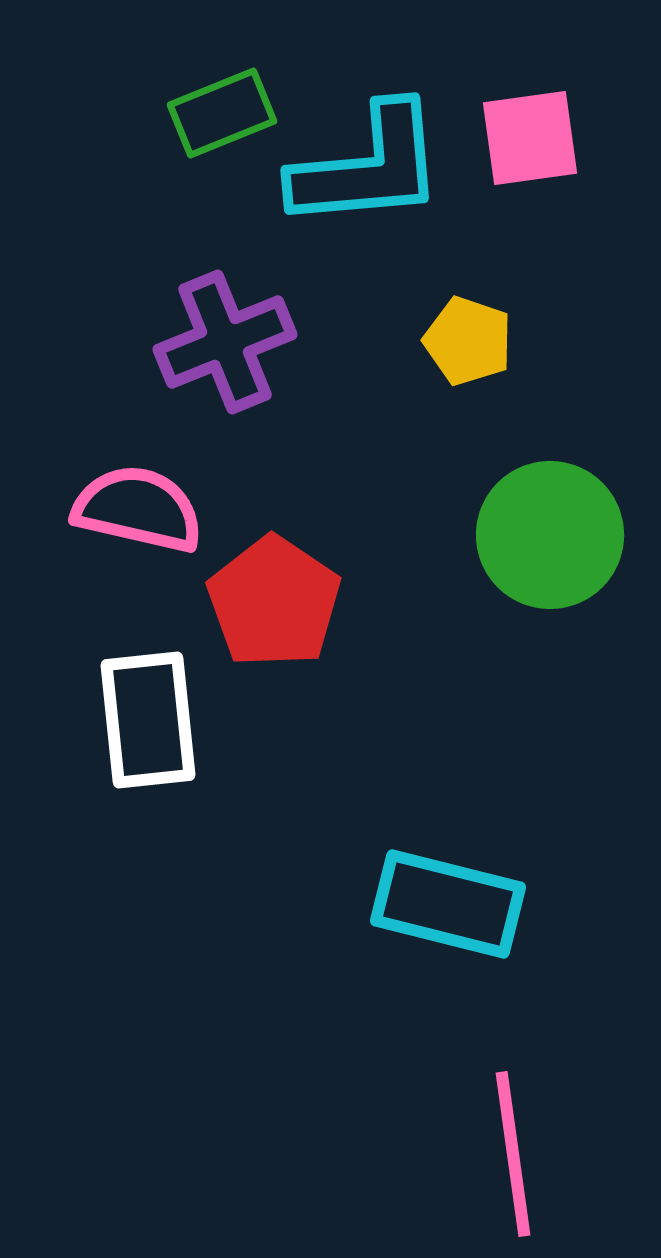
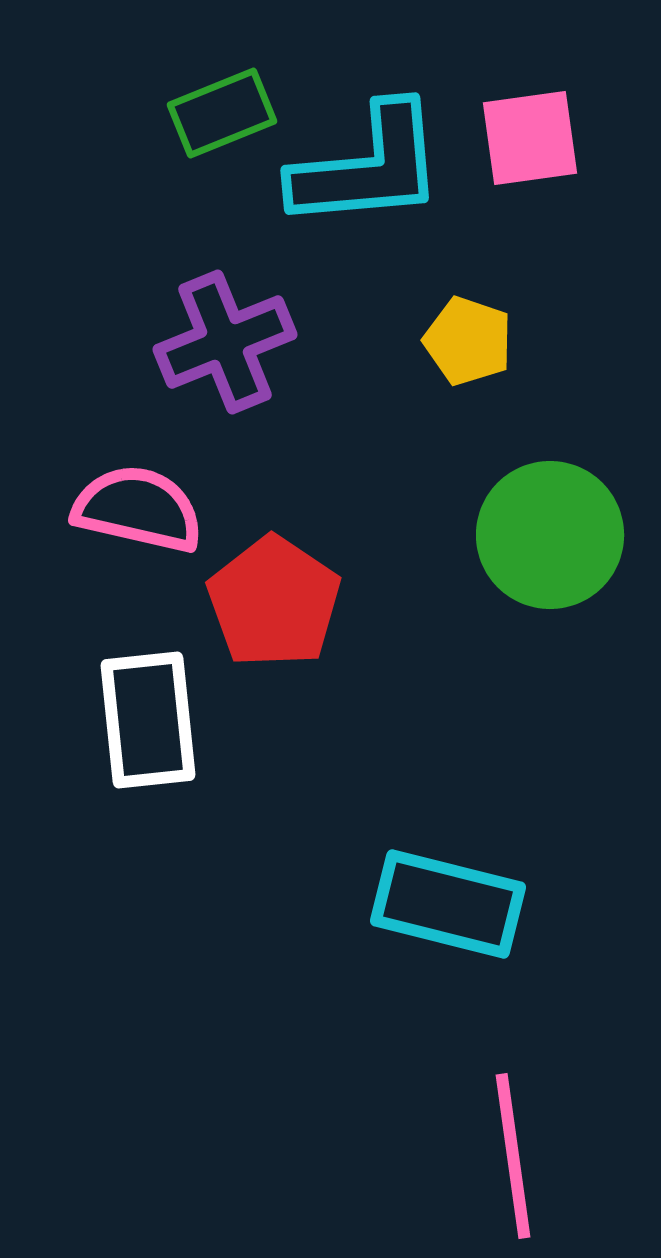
pink line: moved 2 px down
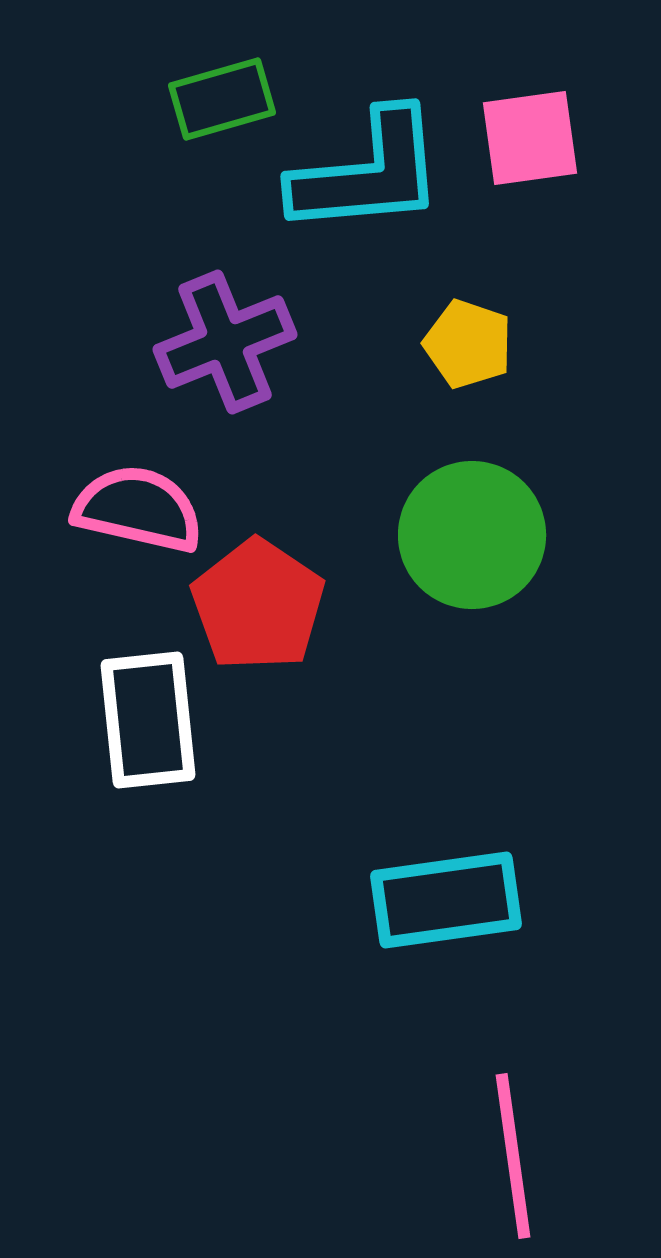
green rectangle: moved 14 px up; rotated 6 degrees clockwise
cyan L-shape: moved 6 px down
yellow pentagon: moved 3 px down
green circle: moved 78 px left
red pentagon: moved 16 px left, 3 px down
cyan rectangle: moved 2 px left, 4 px up; rotated 22 degrees counterclockwise
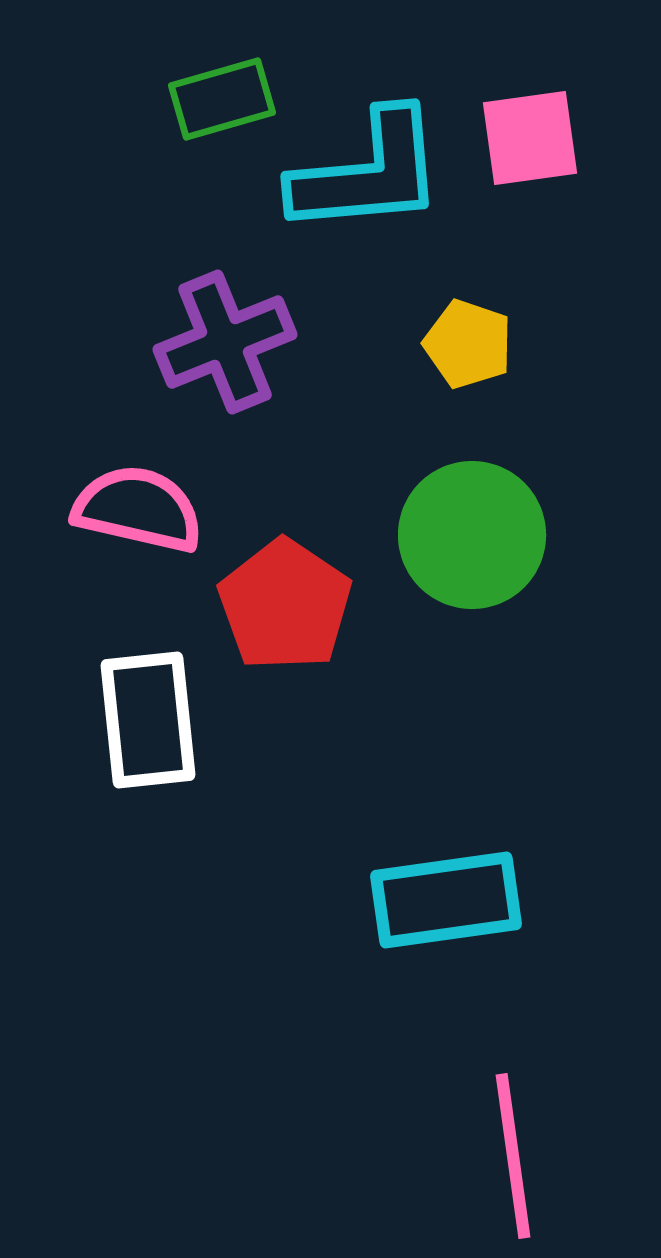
red pentagon: moved 27 px right
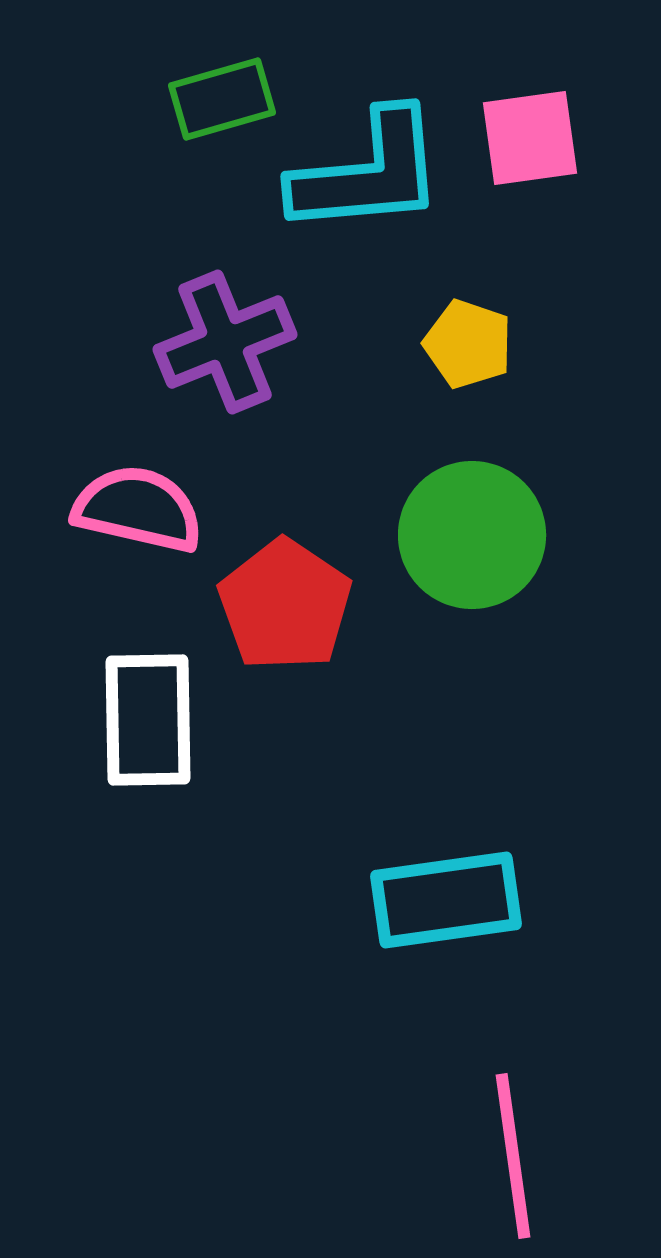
white rectangle: rotated 5 degrees clockwise
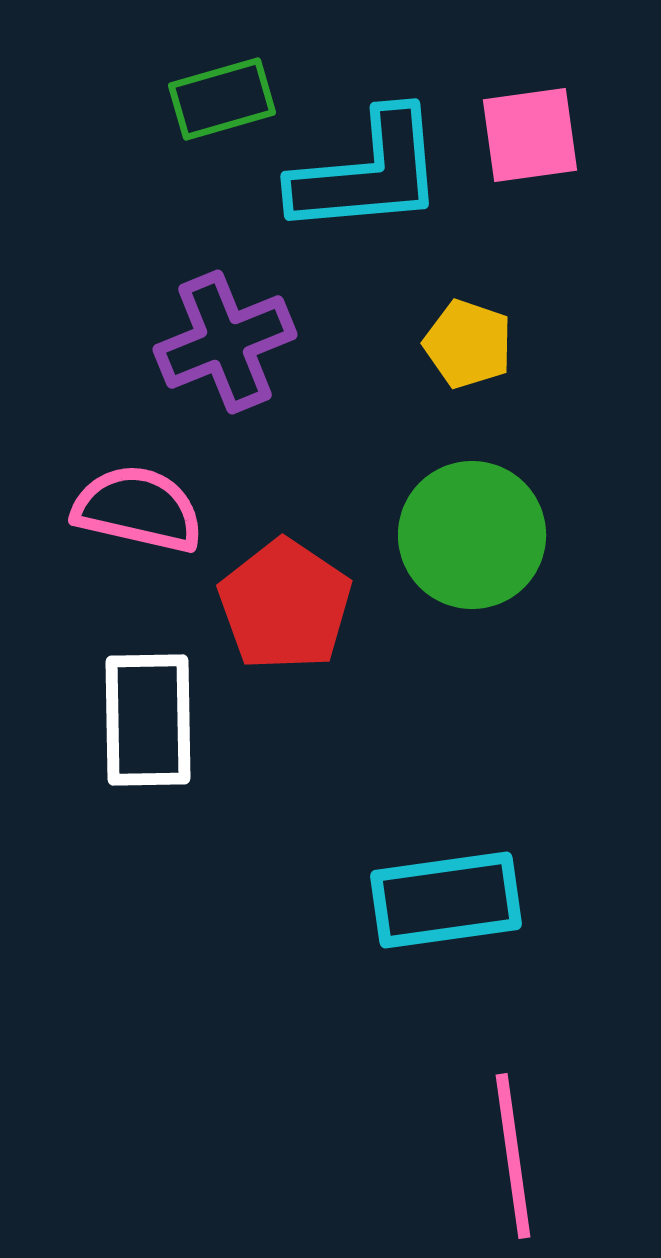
pink square: moved 3 px up
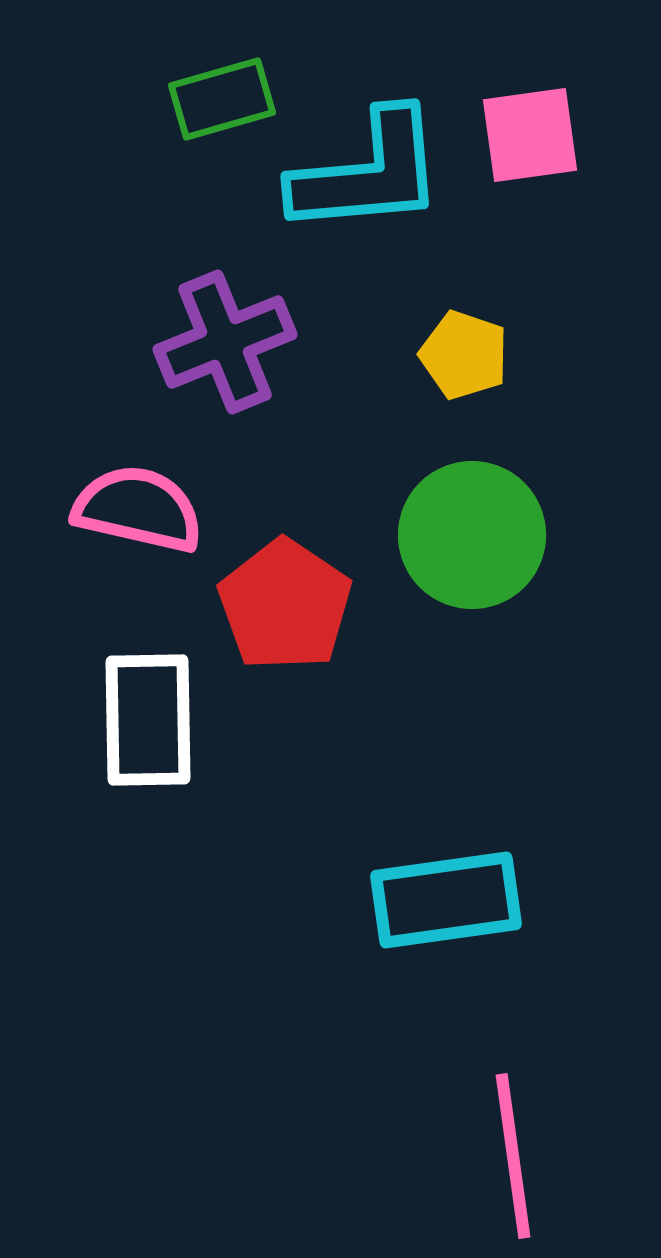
yellow pentagon: moved 4 px left, 11 px down
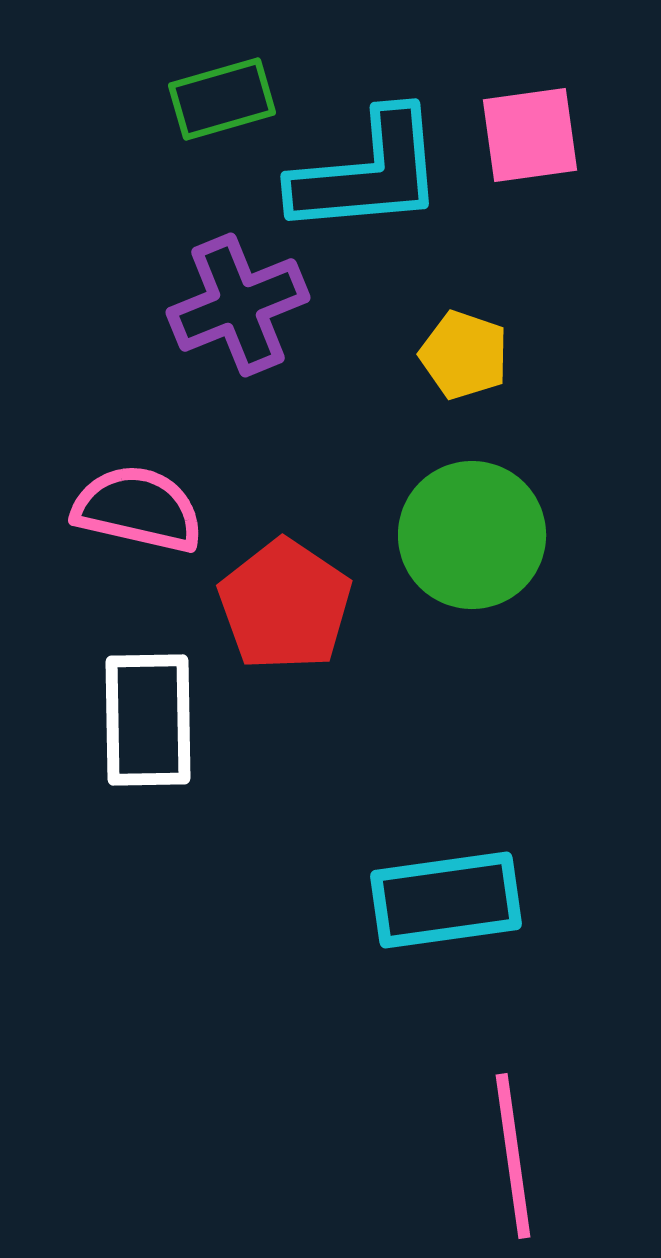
purple cross: moved 13 px right, 37 px up
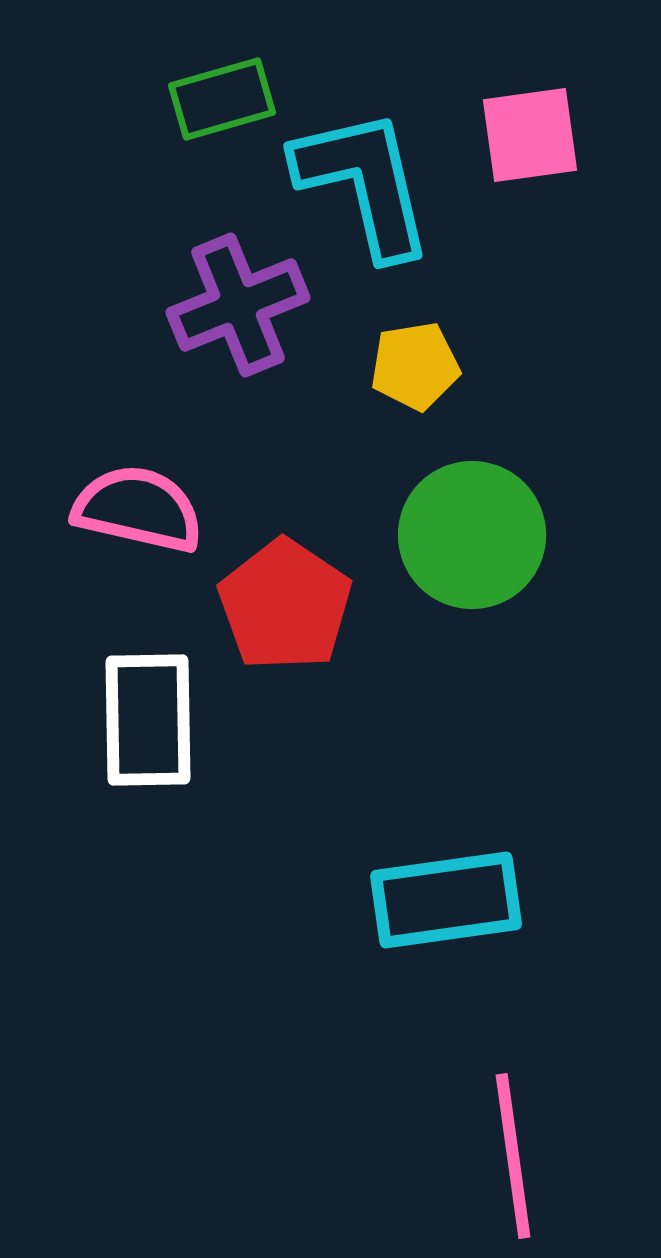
cyan L-shape: moved 4 px left, 10 px down; rotated 98 degrees counterclockwise
yellow pentagon: moved 49 px left, 11 px down; rotated 28 degrees counterclockwise
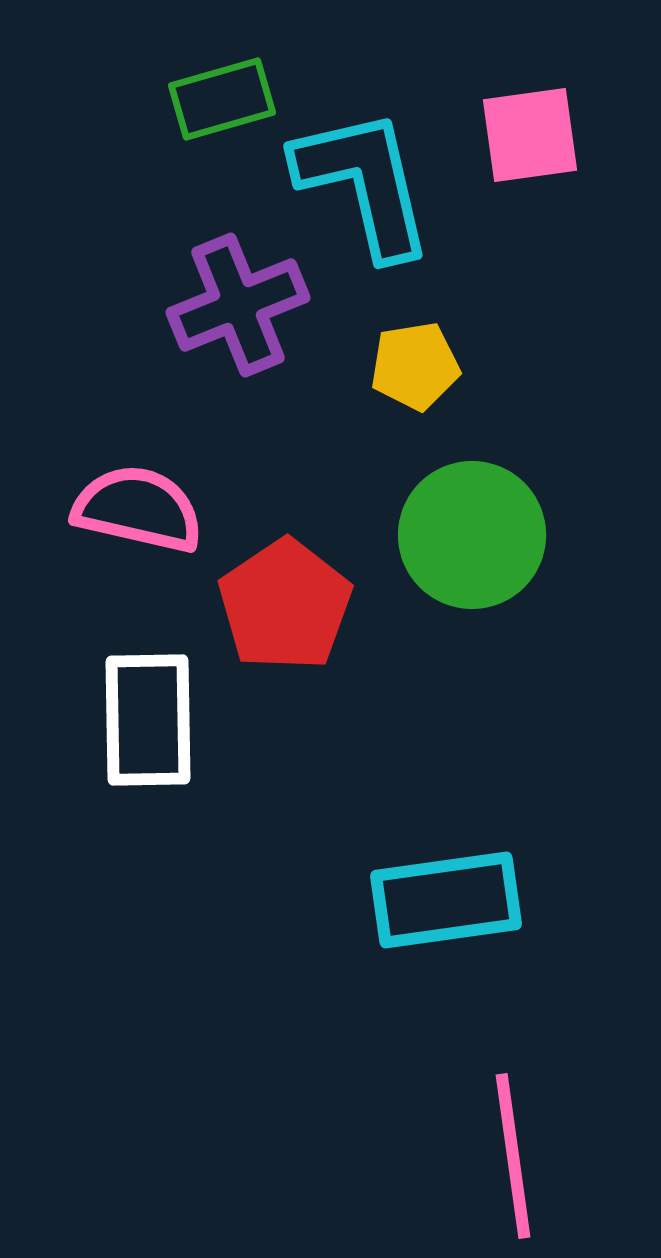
red pentagon: rotated 4 degrees clockwise
